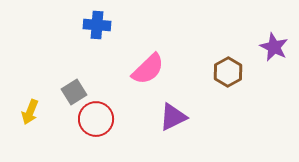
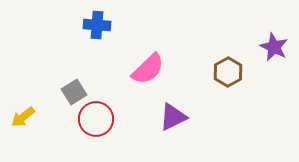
yellow arrow: moved 7 px left, 5 px down; rotated 30 degrees clockwise
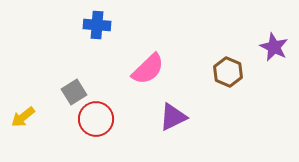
brown hexagon: rotated 8 degrees counterclockwise
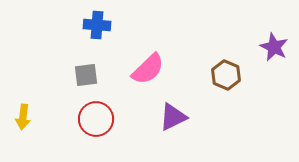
brown hexagon: moved 2 px left, 3 px down
gray square: moved 12 px right, 17 px up; rotated 25 degrees clockwise
yellow arrow: rotated 45 degrees counterclockwise
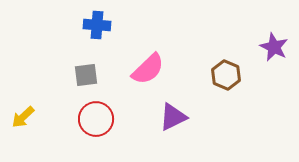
yellow arrow: rotated 40 degrees clockwise
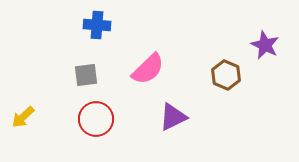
purple star: moved 9 px left, 2 px up
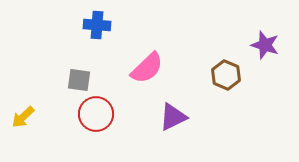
purple star: rotated 8 degrees counterclockwise
pink semicircle: moved 1 px left, 1 px up
gray square: moved 7 px left, 5 px down; rotated 15 degrees clockwise
red circle: moved 5 px up
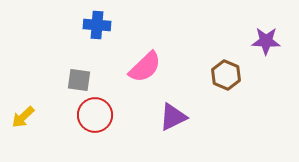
purple star: moved 1 px right, 4 px up; rotated 16 degrees counterclockwise
pink semicircle: moved 2 px left, 1 px up
red circle: moved 1 px left, 1 px down
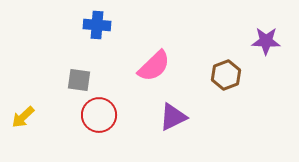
pink semicircle: moved 9 px right, 1 px up
brown hexagon: rotated 16 degrees clockwise
red circle: moved 4 px right
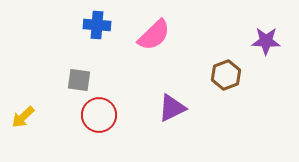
pink semicircle: moved 31 px up
purple triangle: moved 1 px left, 9 px up
